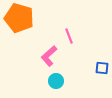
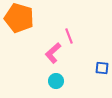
pink L-shape: moved 4 px right, 3 px up
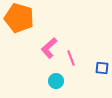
pink line: moved 2 px right, 22 px down
pink L-shape: moved 4 px left, 5 px up
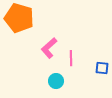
pink line: rotated 21 degrees clockwise
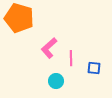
blue square: moved 8 px left
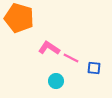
pink L-shape: rotated 75 degrees clockwise
pink line: rotated 63 degrees counterclockwise
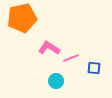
orange pentagon: moved 3 px right; rotated 28 degrees counterclockwise
pink line: rotated 49 degrees counterclockwise
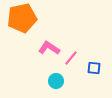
pink line: rotated 28 degrees counterclockwise
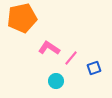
blue square: rotated 24 degrees counterclockwise
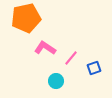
orange pentagon: moved 4 px right
pink L-shape: moved 4 px left
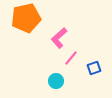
pink L-shape: moved 14 px right, 10 px up; rotated 75 degrees counterclockwise
